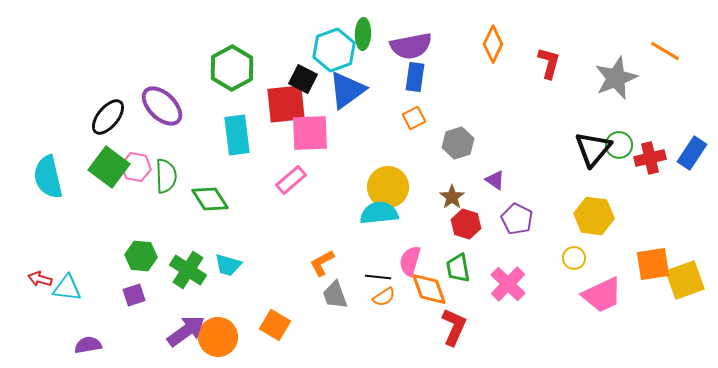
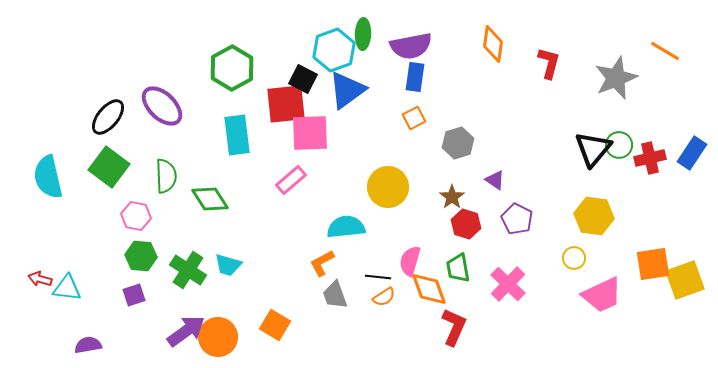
orange diamond at (493, 44): rotated 18 degrees counterclockwise
pink hexagon at (136, 167): moved 49 px down
cyan semicircle at (379, 213): moved 33 px left, 14 px down
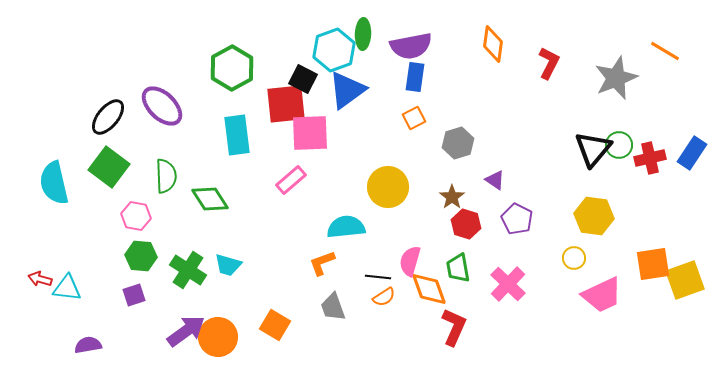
red L-shape at (549, 63): rotated 12 degrees clockwise
cyan semicircle at (48, 177): moved 6 px right, 6 px down
orange L-shape at (322, 263): rotated 8 degrees clockwise
gray trapezoid at (335, 295): moved 2 px left, 12 px down
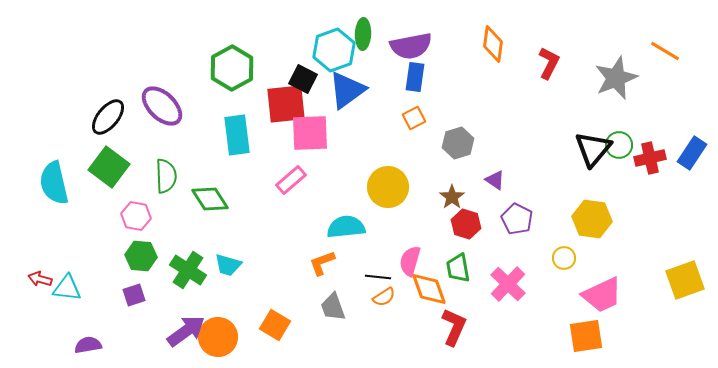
yellow hexagon at (594, 216): moved 2 px left, 3 px down
yellow circle at (574, 258): moved 10 px left
orange square at (653, 264): moved 67 px left, 72 px down
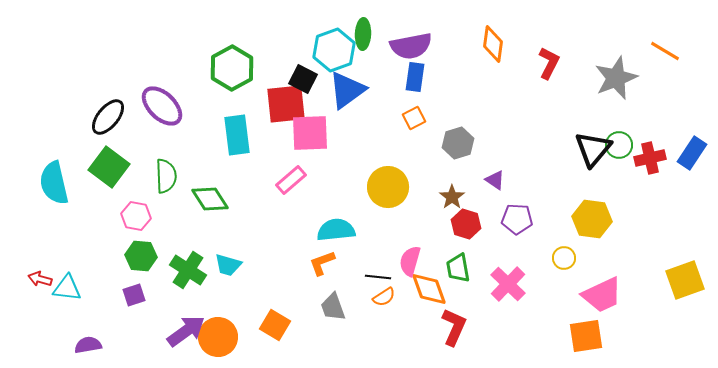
purple pentagon at (517, 219): rotated 24 degrees counterclockwise
cyan semicircle at (346, 227): moved 10 px left, 3 px down
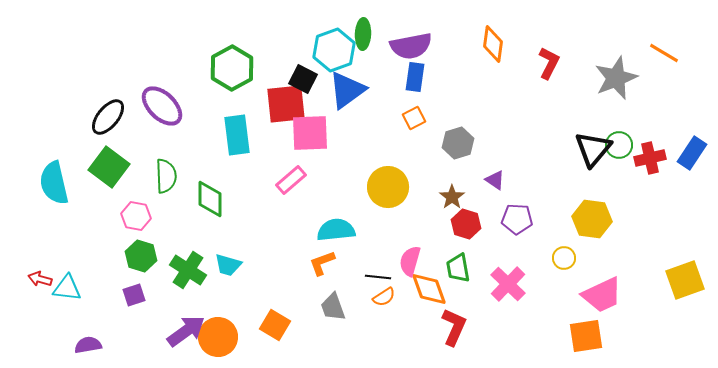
orange line at (665, 51): moved 1 px left, 2 px down
green diamond at (210, 199): rotated 33 degrees clockwise
green hexagon at (141, 256): rotated 12 degrees clockwise
